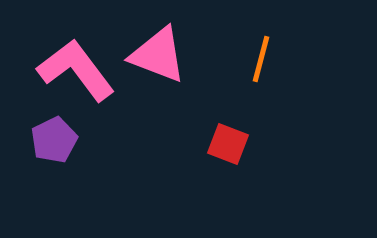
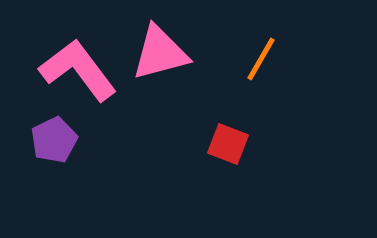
pink triangle: moved 2 px right, 2 px up; rotated 36 degrees counterclockwise
orange line: rotated 15 degrees clockwise
pink L-shape: moved 2 px right
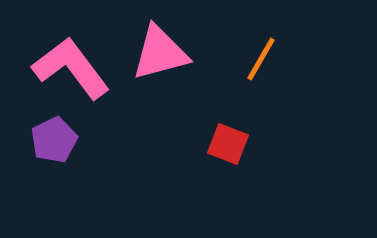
pink L-shape: moved 7 px left, 2 px up
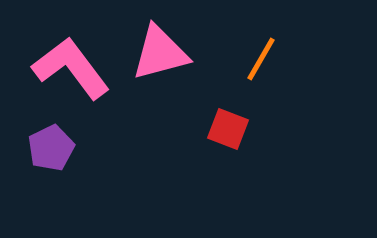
purple pentagon: moved 3 px left, 8 px down
red square: moved 15 px up
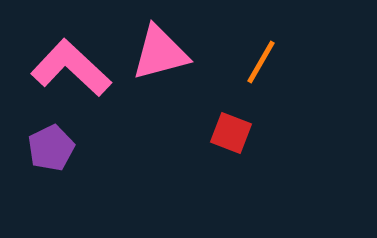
orange line: moved 3 px down
pink L-shape: rotated 10 degrees counterclockwise
red square: moved 3 px right, 4 px down
